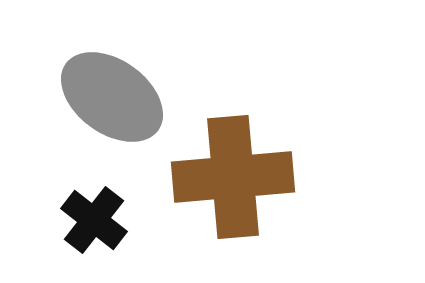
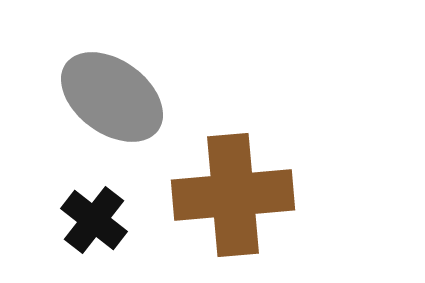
brown cross: moved 18 px down
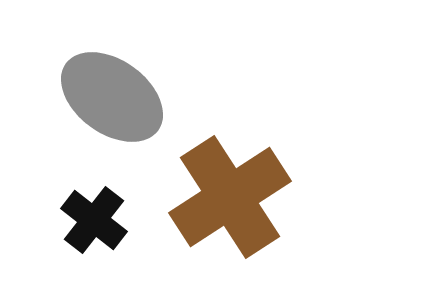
brown cross: moved 3 px left, 2 px down; rotated 28 degrees counterclockwise
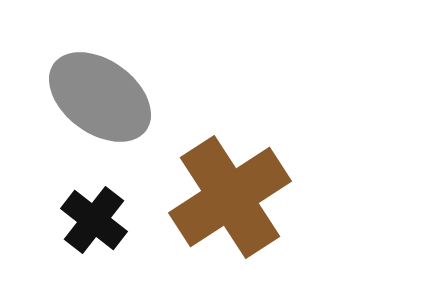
gray ellipse: moved 12 px left
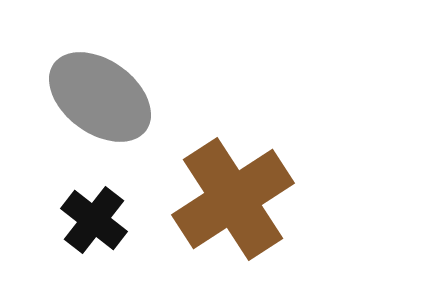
brown cross: moved 3 px right, 2 px down
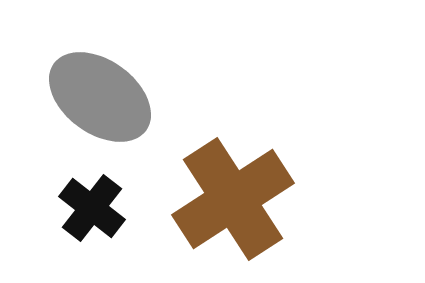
black cross: moved 2 px left, 12 px up
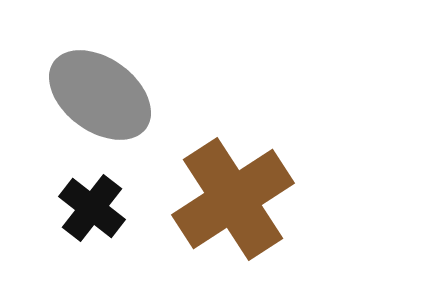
gray ellipse: moved 2 px up
